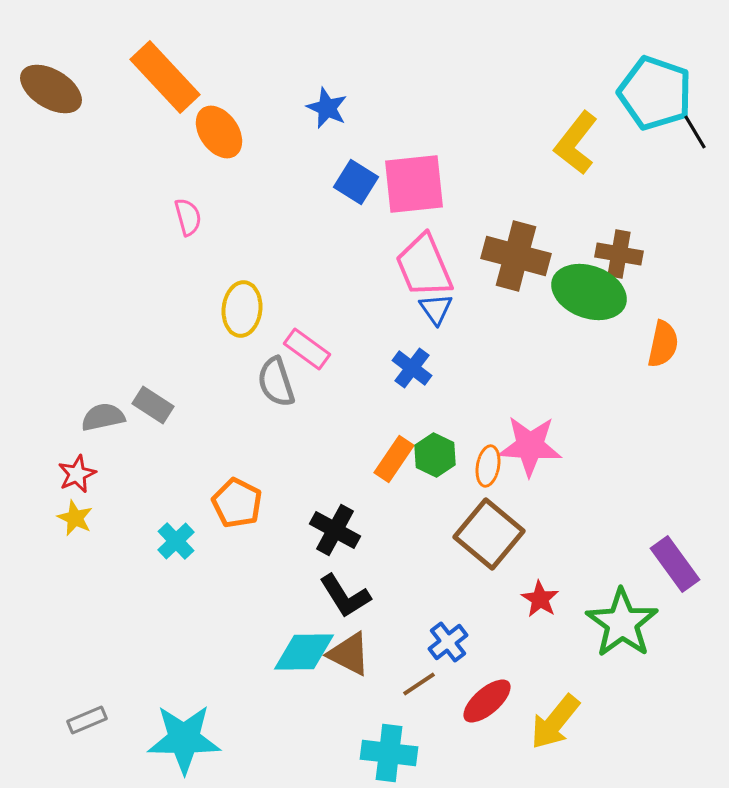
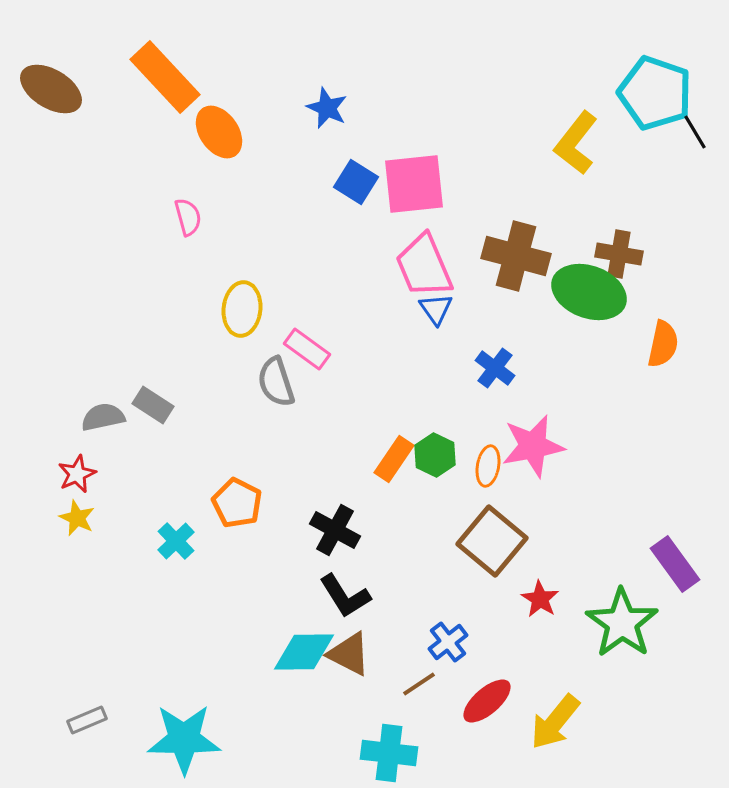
blue cross at (412, 368): moved 83 px right
pink star at (530, 446): moved 3 px right; rotated 14 degrees counterclockwise
yellow star at (75, 518): moved 2 px right
brown square at (489, 534): moved 3 px right, 7 px down
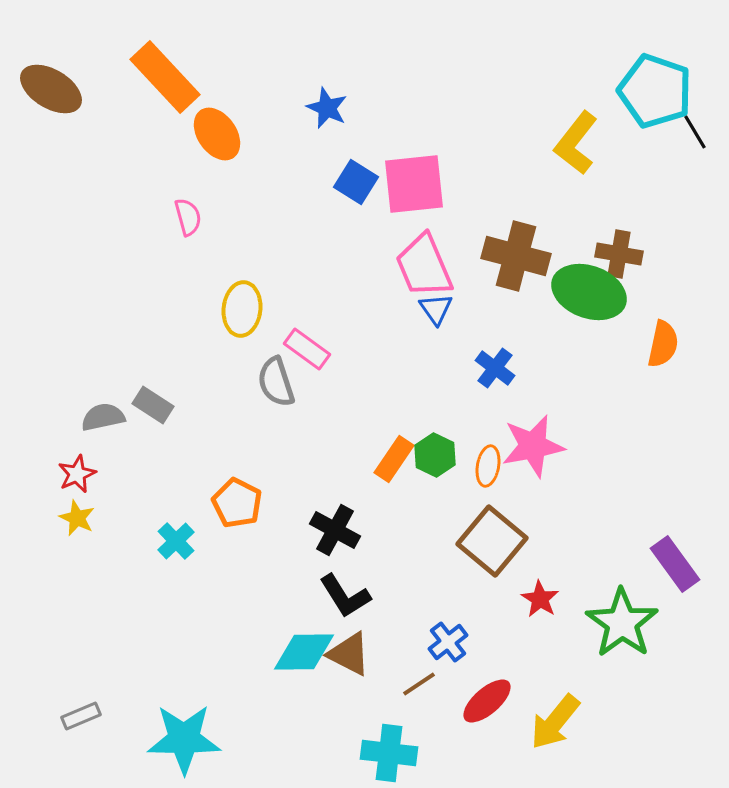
cyan pentagon at (655, 93): moved 2 px up
orange ellipse at (219, 132): moved 2 px left, 2 px down
gray rectangle at (87, 720): moved 6 px left, 4 px up
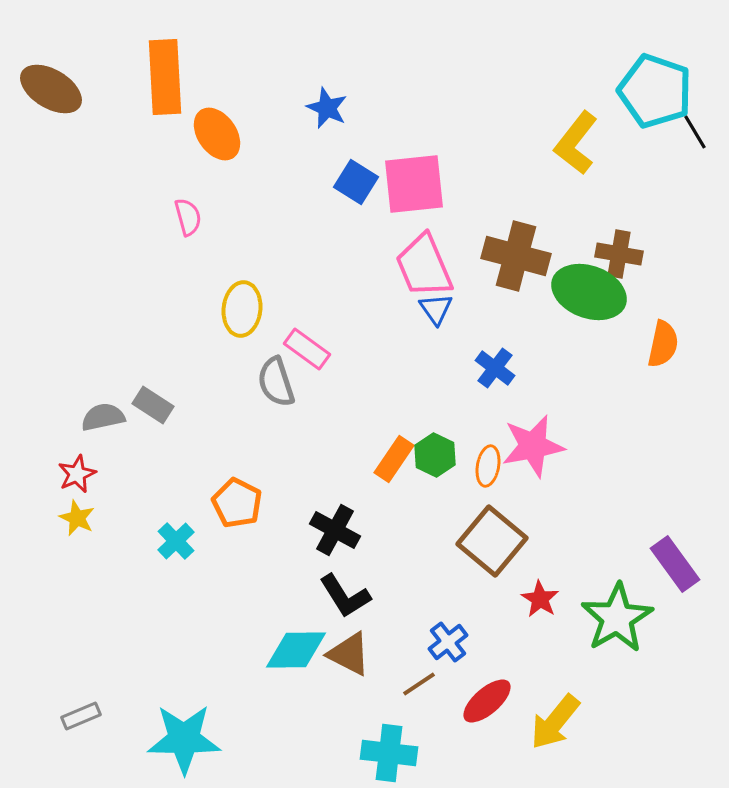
orange rectangle at (165, 77): rotated 40 degrees clockwise
green star at (622, 623): moved 5 px left, 5 px up; rotated 6 degrees clockwise
cyan diamond at (304, 652): moved 8 px left, 2 px up
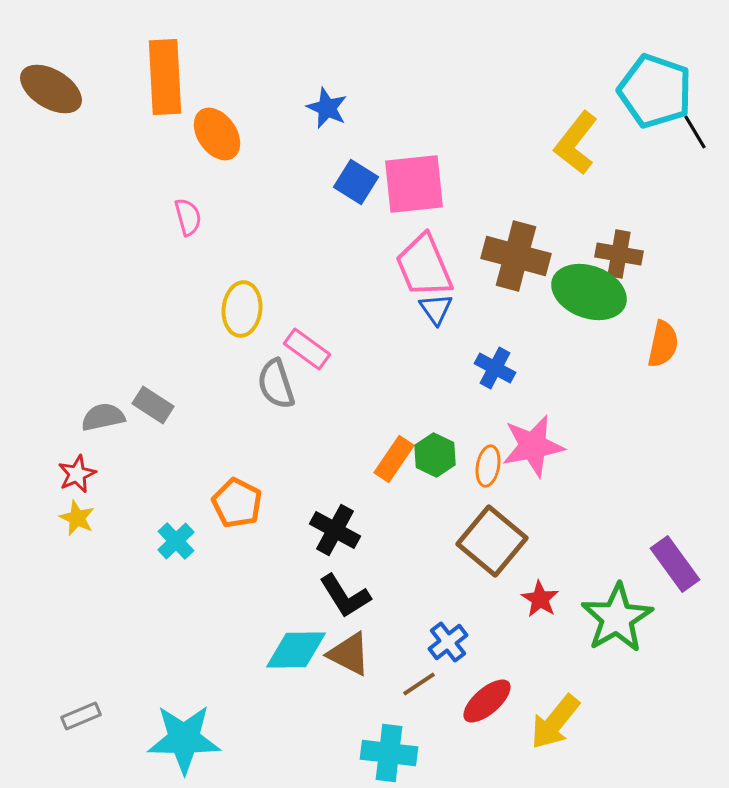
blue cross at (495, 368): rotated 9 degrees counterclockwise
gray semicircle at (276, 382): moved 2 px down
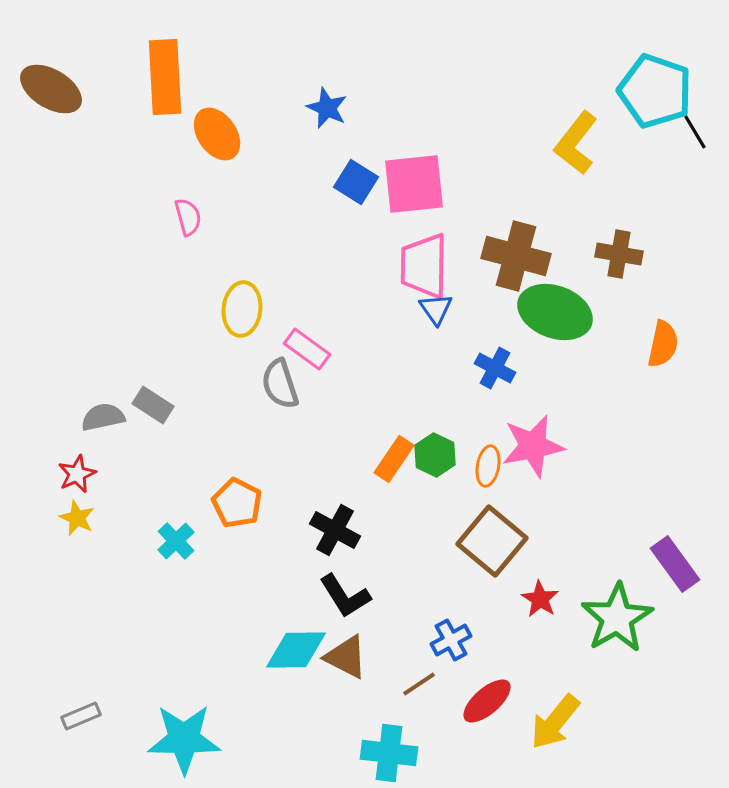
pink trapezoid at (424, 266): rotated 24 degrees clockwise
green ellipse at (589, 292): moved 34 px left, 20 px down
gray semicircle at (276, 384): moved 4 px right
blue cross at (448, 642): moved 3 px right, 2 px up; rotated 9 degrees clockwise
brown triangle at (349, 654): moved 3 px left, 3 px down
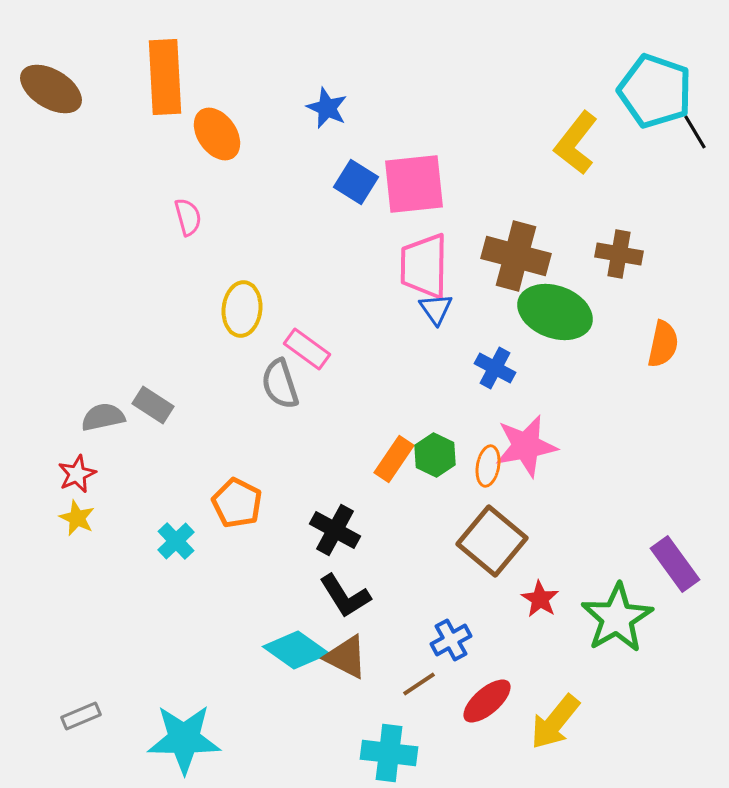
pink star at (533, 446): moved 7 px left
cyan diamond at (296, 650): rotated 36 degrees clockwise
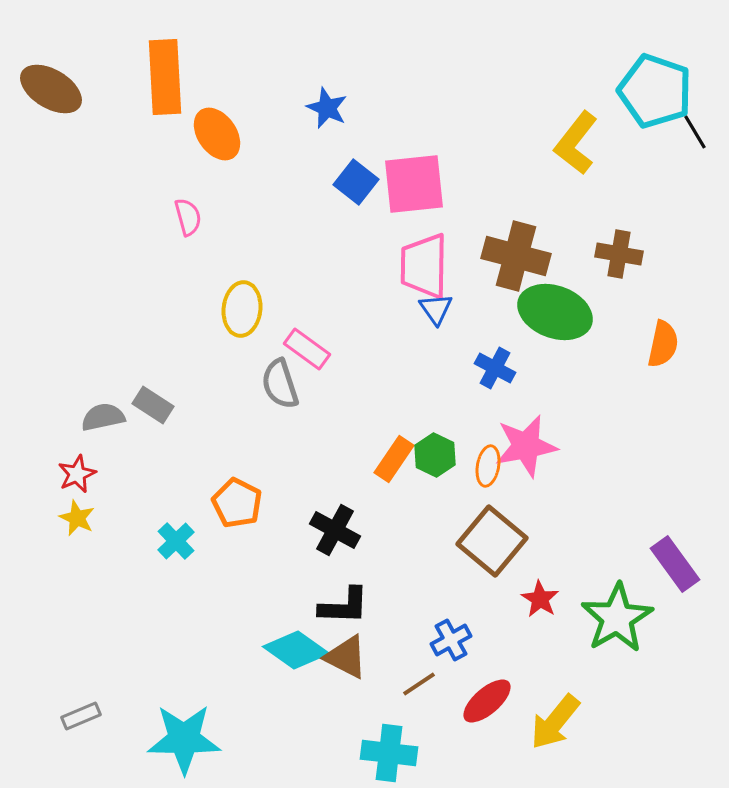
blue square at (356, 182): rotated 6 degrees clockwise
black L-shape at (345, 596): moved 1 px left, 10 px down; rotated 56 degrees counterclockwise
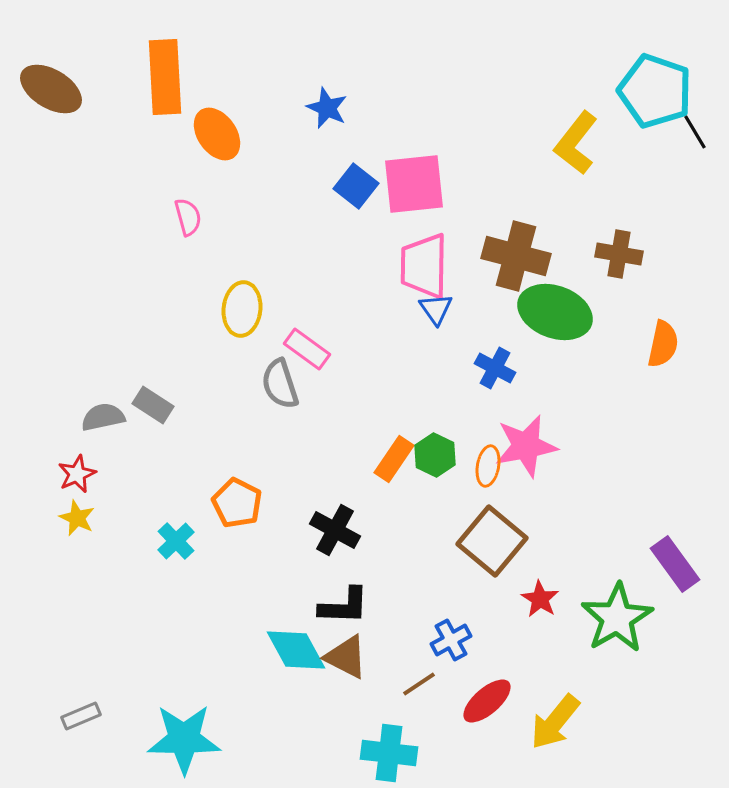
blue square at (356, 182): moved 4 px down
cyan diamond at (296, 650): rotated 26 degrees clockwise
